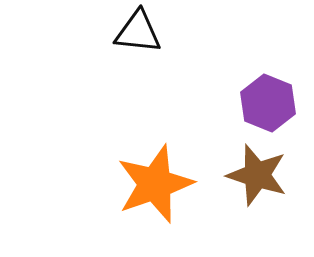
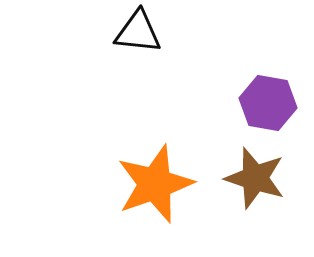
purple hexagon: rotated 12 degrees counterclockwise
brown star: moved 2 px left, 3 px down
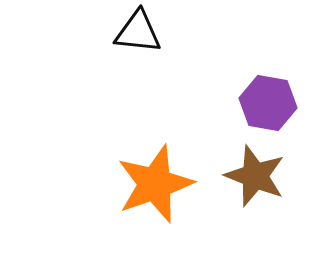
brown star: moved 2 px up; rotated 4 degrees clockwise
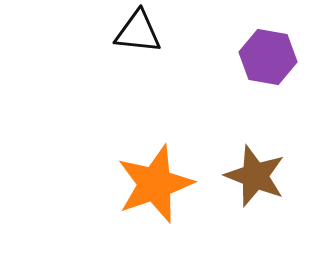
purple hexagon: moved 46 px up
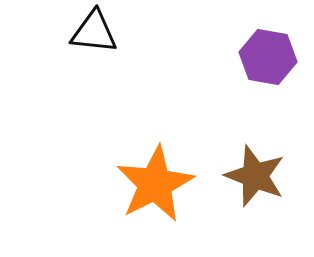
black triangle: moved 44 px left
orange star: rotated 8 degrees counterclockwise
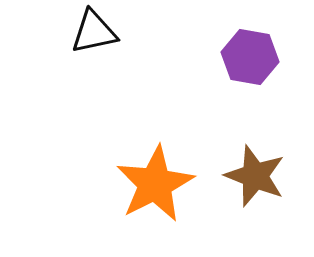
black triangle: rotated 18 degrees counterclockwise
purple hexagon: moved 18 px left
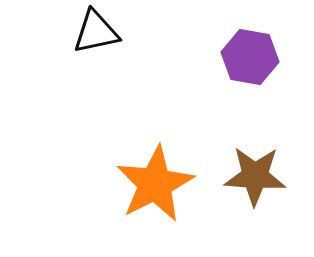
black triangle: moved 2 px right
brown star: rotated 18 degrees counterclockwise
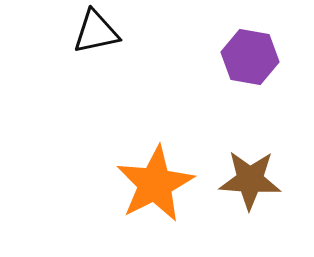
brown star: moved 5 px left, 4 px down
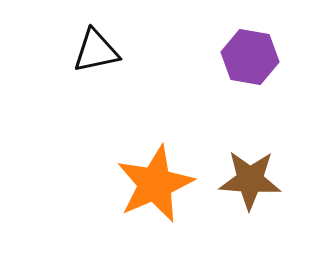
black triangle: moved 19 px down
orange star: rotated 4 degrees clockwise
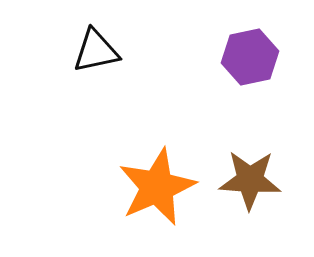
purple hexagon: rotated 22 degrees counterclockwise
orange star: moved 2 px right, 3 px down
